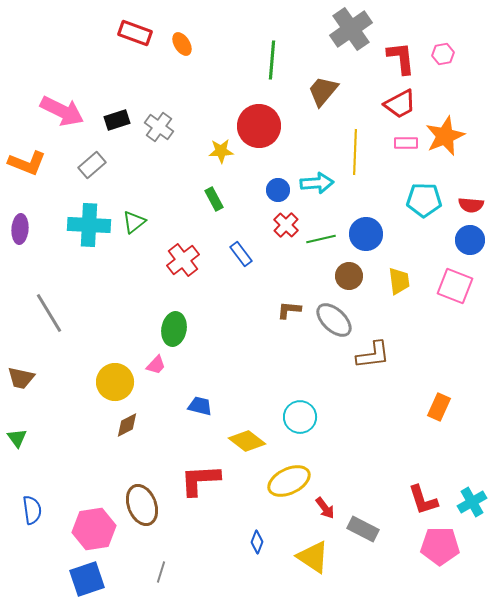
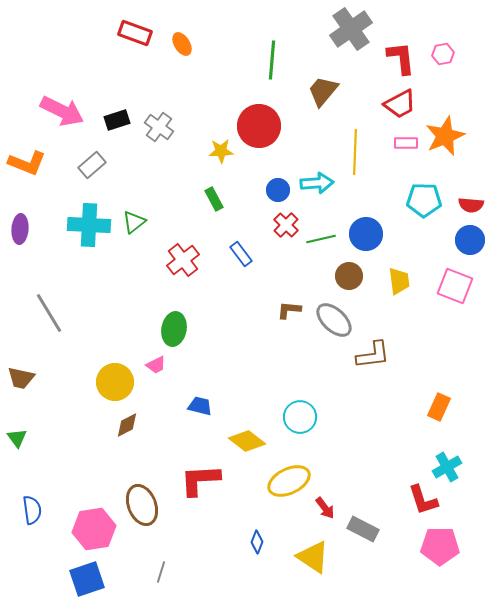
pink trapezoid at (156, 365): rotated 20 degrees clockwise
cyan cross at (472, 502): moved 25 px left, 35 px up
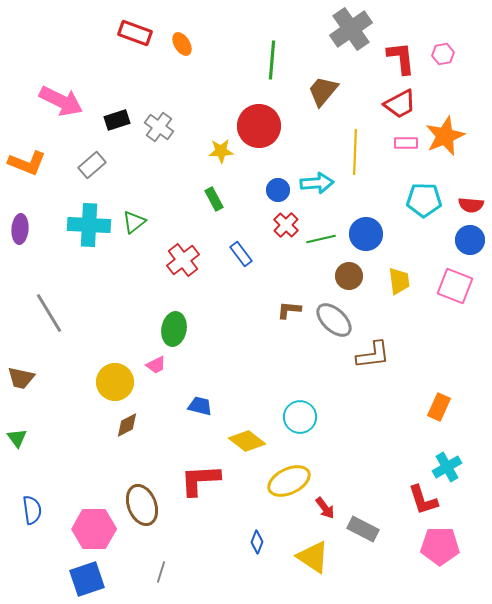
pink arrow at (62, 111): moved 1 px left, 10 px up
pink hexagon at (94, 529): rotated 9 degrees clockwise
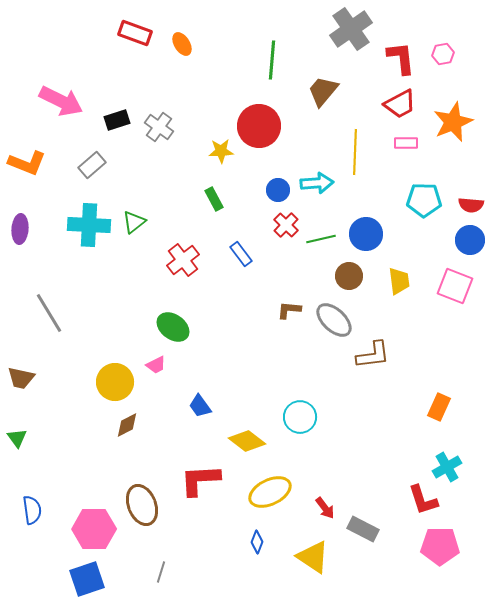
orange star at (445, 136): moved 8 px right, 14 px up
green ellipse at (174, 329): moved 1 px left, 2 px up; rotated 64 degrees counterclockwise
blue trapezoid at (200, 406): rotated 140 degrees counterclockwise
yellow ellipse at (289, 481): moved 19 px left, 11 px down
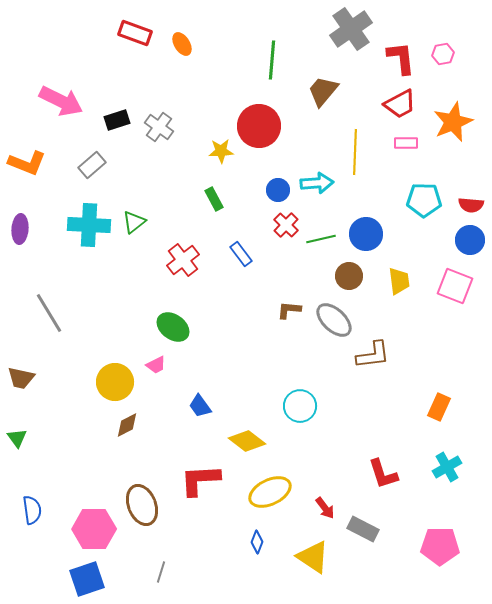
cyan circle at (300, 417): moved 11 px up
red L-shape at (423, 500): moved 40 px left, 26 px up
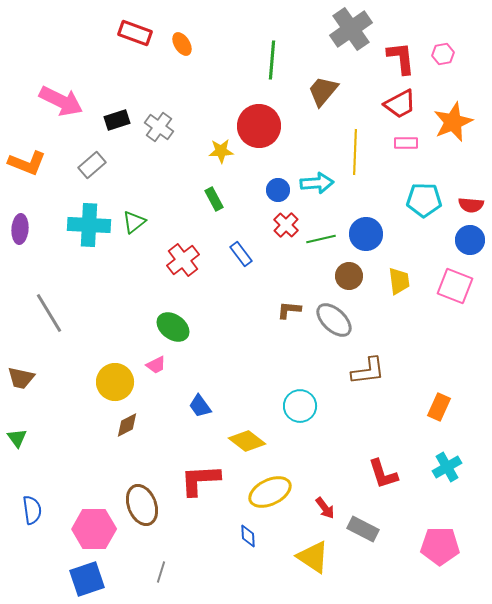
brown L-shape at (373, 355): moved 5 px left, 16 px down
blue diamond at (257, 542): moved 9 px left, 6 px up; rotated 25 degrees counterclockwise
